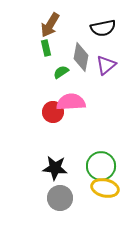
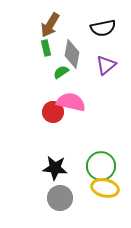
gray diamond: moved 9 px left, 3 px up
pink semicircle: rotated 16 degrees clockwise
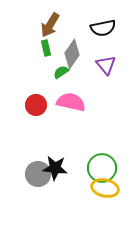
gray diamond: rotated 24 degrees clockwise
purple triangle: rotated 30 degrees counterclockwise
red circle: moved 17 px left, 7 px up
green circle: moved 1 px right, 2 px down
gray circle: moved 22 px left, 24 px up
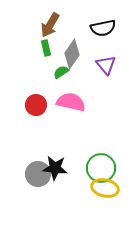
green circle: moved 1 px left
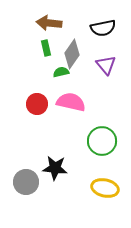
brown arrow: moved 1 px left, 2 px up; rotated 65 degrees clockwise
green semicircle: rotated 21 degrees clockwise
red circle: moved 1 px right, 1 px up
green circle: moved 1 px right, 27 px up
gray circle: moved 12 px left, 8 px down
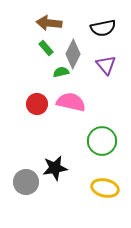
green rectangle: rotated 28 degrees counterclockwise
gray diamond: moved 1 px right; rotated 8 degrees counterclockwise
black star: rotated 15 degrees counterclockwise
